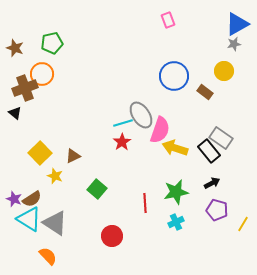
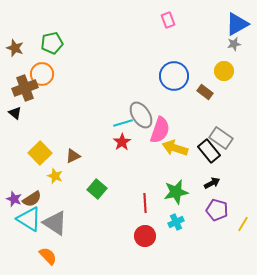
red circle: moved 33 px right
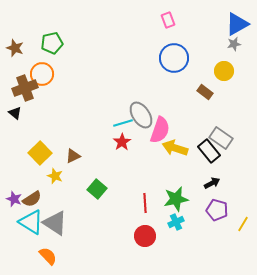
blue circle: moved 18 px up
green star: moved 7 px down
cyan triangle: moved 2 px right, 3 px down
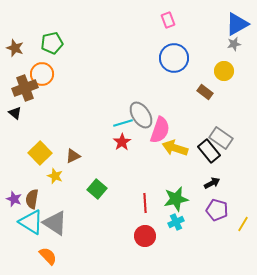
brown semicircle: rotated 132 degrees clockwise
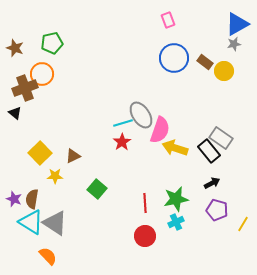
brown rectangle: moved 30 px up
yellow star: rotated 21 degrees counterclockwise
